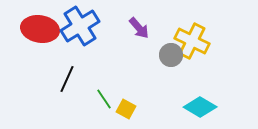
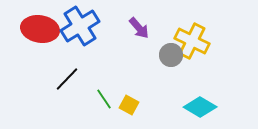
black line: rotated 20 degrees clockwise
yellow square: moved 3 px right, 4 px up
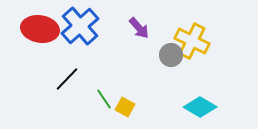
blue cross: rotated 9 degrees counterclockwise
yellow square: moved 4 px left, 2 px down
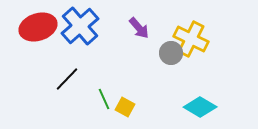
red ellipse: moved 2 px left, 2 px up; rotated 27 degrees counterclockwise
yellow cross: moved 1 px left, 2 px up
gray circle: moved 2 px up
green line: rotated 10 degrees clockwise
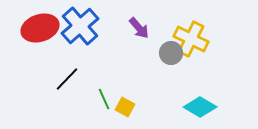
red ellipse: moved 2 px right, 1 px down
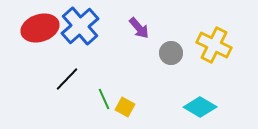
yellow cross: moved 23 px right, 6 px down
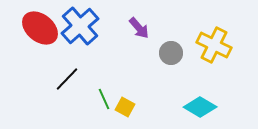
red ellipse: rotated 57 degrees clockwise
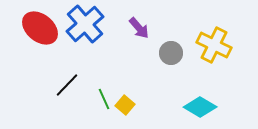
blue cross: moved 5 px right, 2 px up
black line: moved 6 px down
yellow square: moved 2 px up; rotated 12 degrees clockwise
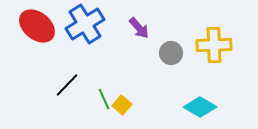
blue cross: rotated 9 degrees clockwise
red ellipse: moved 3 px left, 2 px up
yellow cross: rotated 28 degrees counterclockwise
yellow square: moved 3 px left
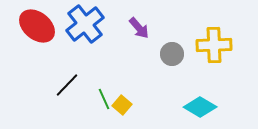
blue cross: rotated 6 degrees counterclockwise
gray circle: moved 1 px right, 1 px down
